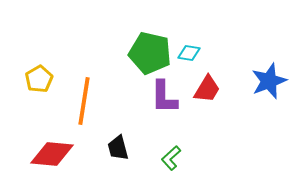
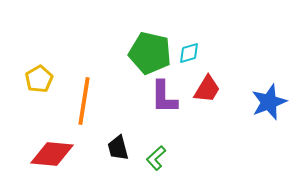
cyan diamond: rotated 25 degrees counterclockwise
blue star: moved 21 px down
green L-shape: moved 15 px left
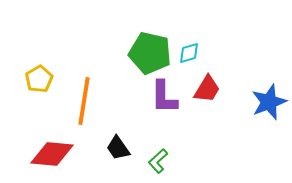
black trapezoid: rotated 20 degrees counterclockwise
green L-shape: moved 2 px right, 3 px down
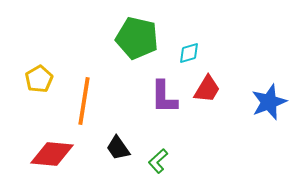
green pentagon: moved 13 px left, 15 px up
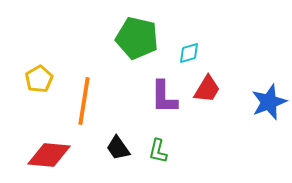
red diamond: moved 3 px left, 1 px down
green L-shape: moved 10 px up; rotated 35 degrees counterclockwise
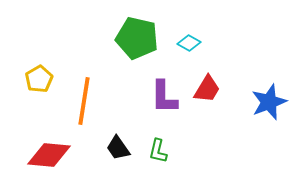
cyan diamond: moved 10 px up; rotated 45 degrees clockwise
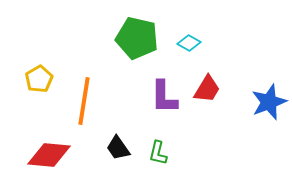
green L-shape: moved 2 px down
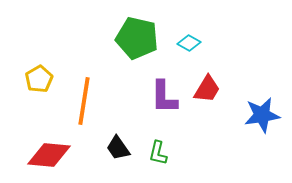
blue star: moved 7 px left, 13 px down; rotated 12 degrees clockwise
